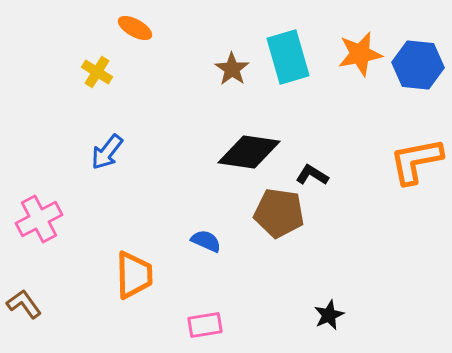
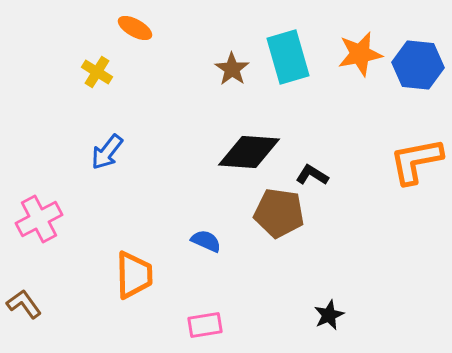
black diamond: rotated 4 degrees counterclockwise
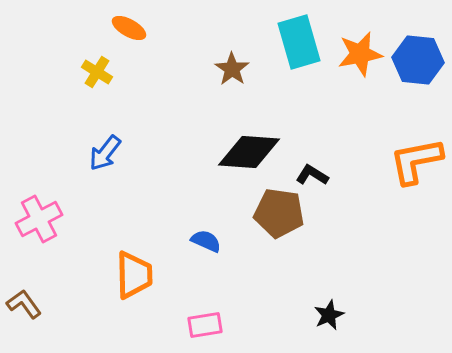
orange ellipse: moved 6 px left
cyan rectangle: moved 11 px right, 15 px up
blue hexagon: moved 5 px up
blue arrow: moved 2 px left, 1 px down
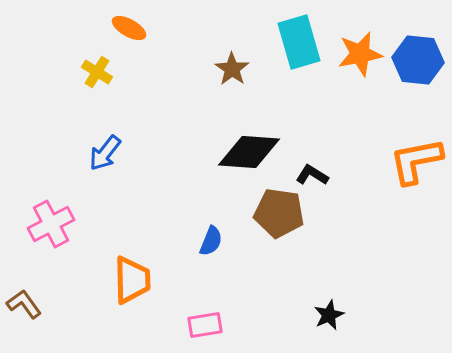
pink cross: moved 12 px right, 5 px down
blue semicircle: moved 5 px right; rotated 88 degrees clockwise
orange trapezoid: moved 2 px left, 5 px down
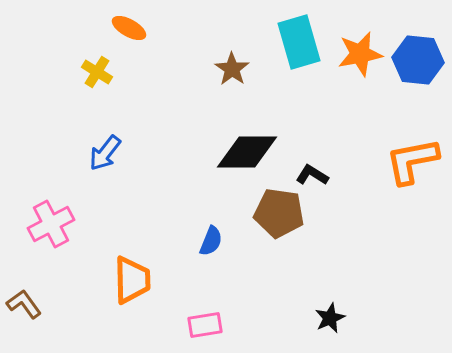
black diamond: moved 2 px left; rotated 4 degrees counterclockwise
orange L-shape: moved 4 px left
black star: moved 1 px right, 3 px down
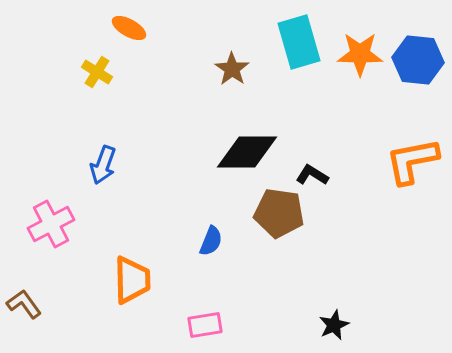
orange star: rotated 12 degrees clockwise
blue arrow: moved 2 px left, 12 px down; rotated 18 degrees counterclockwise
black star: moved 4 px right, 7 px down
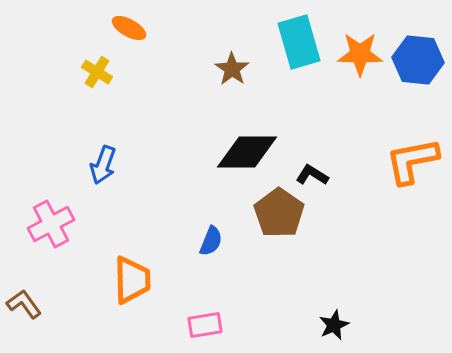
brown pentagon: rotated 27 degrees clockwise
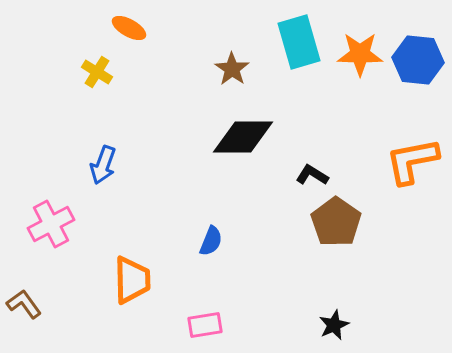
black diamond: moved 4 px left, 15 px up
brown pentagon: moved 57 px right, 9 px down
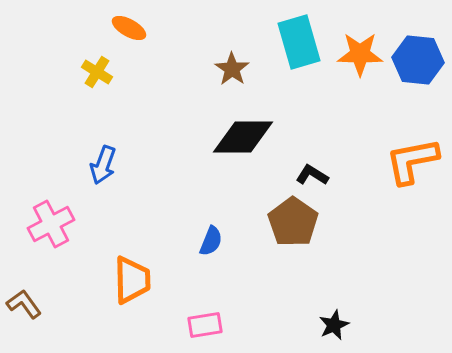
brown pentagon: moved 43 px left
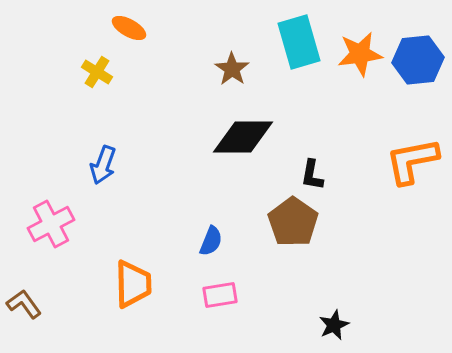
orange star: rotated 9 degrees counterclockwise
blue hexagon: rotated 12 degrees counterclockwise
black L-shape: rotated 112 degrees counterclockwise
orange trapezoid: moved 1 px right, 4 px down
pink rectangle: moved 15 px right, 30 px up
